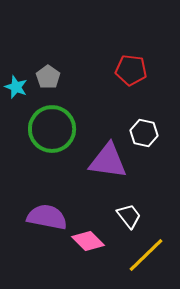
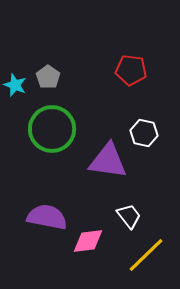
cyan star: moved 1 px left, 2 px up
pink diamond: rotated 52 degrees counterclockwise
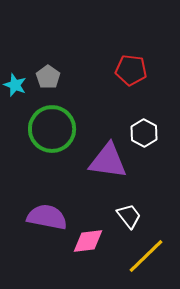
white hexagon: rotated 16 degrees clockwise
yellow line: moved 1 px down
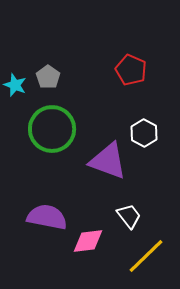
red pentagon: rotated 16 degrees clockwise
purple triangle: rotated 12 degrees clockwise
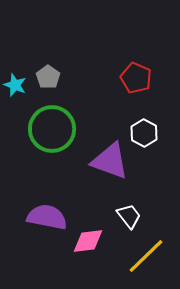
red pentagon: moved 5 px right, 8 px down
purple triangle: moved 2 px right
